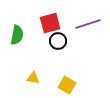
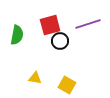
red square: moved 2 px down
black circle: moved 2 px right
yellow triangle: moved 2 px right
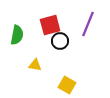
purple line: rotated 50 degrees counterclockwise
yellow triangle: moved 13 px up
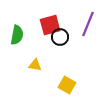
black circle: moved 4 px up
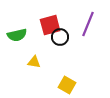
green semicircle: rotated 66 degrees clockwise
yellow triangle: moved 1 px left, 3 px up
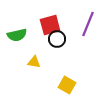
black circle: moved 3 px left, 2 px down
